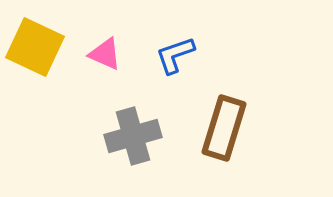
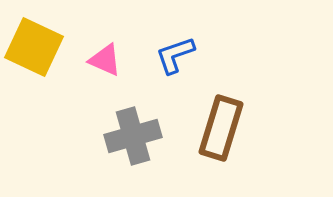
yellow square: moved 1 px left
pink triangle: moved 6 px down
brown rectangle: moved 3 px left
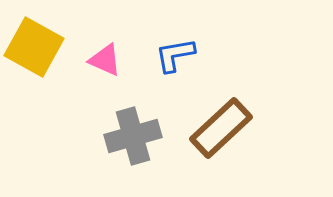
yellow square: rotated 4 degrees clockwise
blue L-shape: rotated 9 degrees clockwise
brown rectangle: rotated 30 degrees clockwise
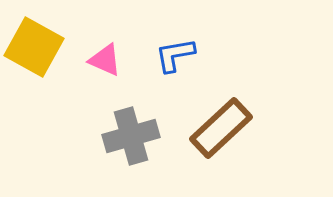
gray cross: moved 2 px left
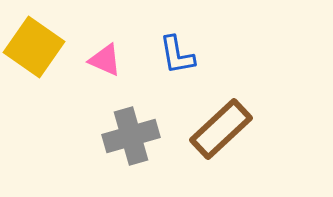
yellow square: rotated 6 degrees clockwise
blue L-shape: moved 2 px right; rotated 90 degrees counterclockwise
brown rectangle: moved 1 px down
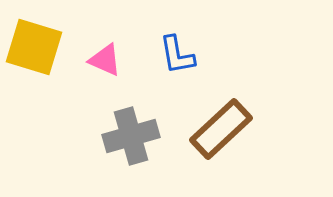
yellow square: rotated 18 degrees counterclockwise
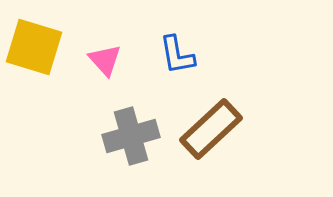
pink triangle: rotated 24 degrees clockwise
brown rectangle: moved 10 px left
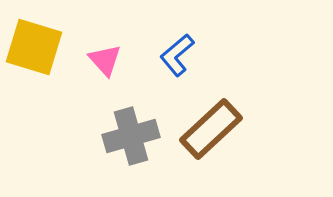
blue L-shape: rotated 60 degrees clockwise
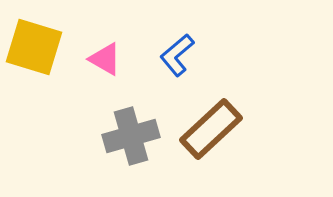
pink triangle: moved 1 px up; rotated 18 degrees counterclockwise
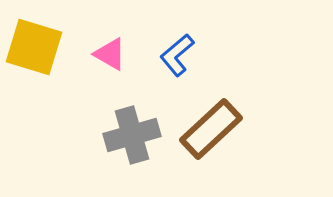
pink triangle: moved 5 px right, 5 px up
gray cross: moved 1 px right, 1 px up
